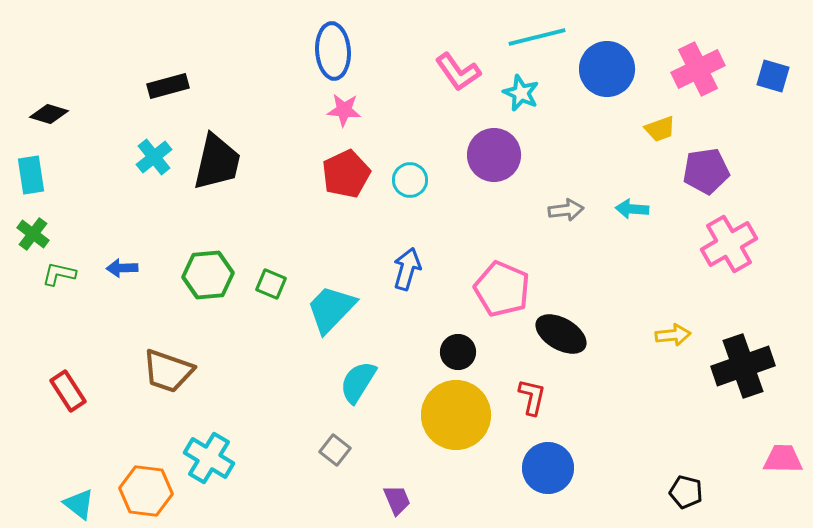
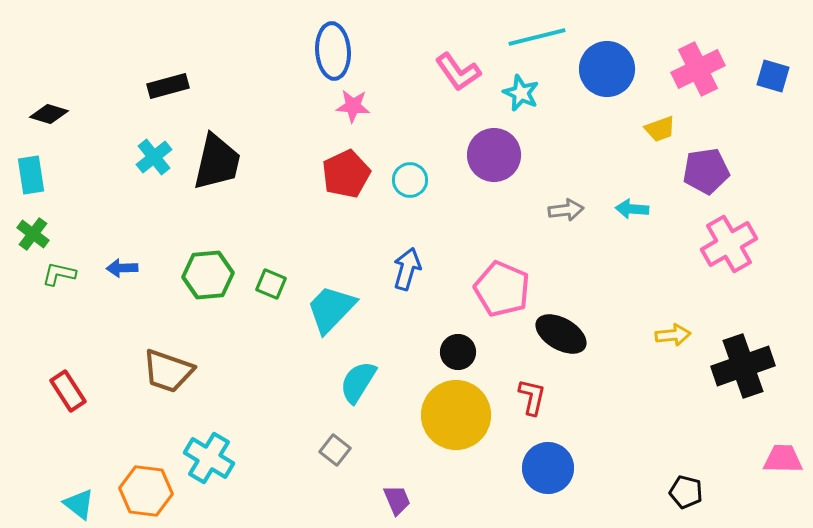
pink star at (344, 110): moved 9 px right, 4 px up
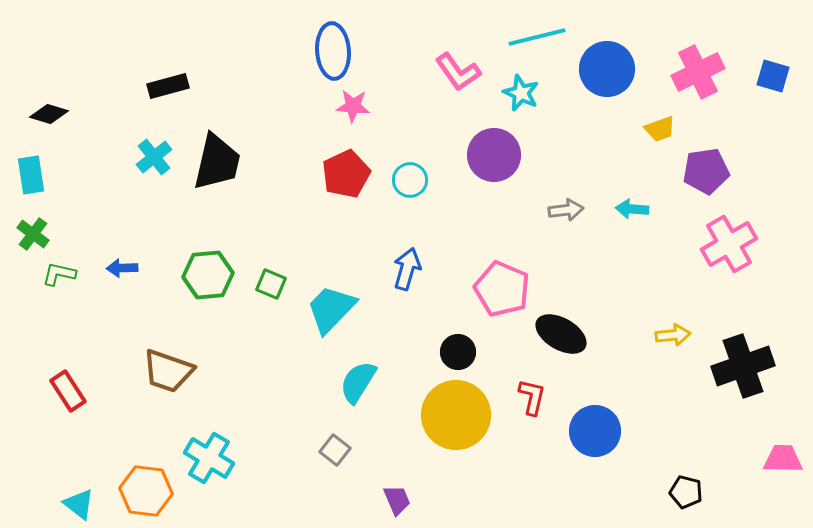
pink cross at (698, 69): moved 3 px down
blue circle at (548, 468): moved 47 px right, 37 px up
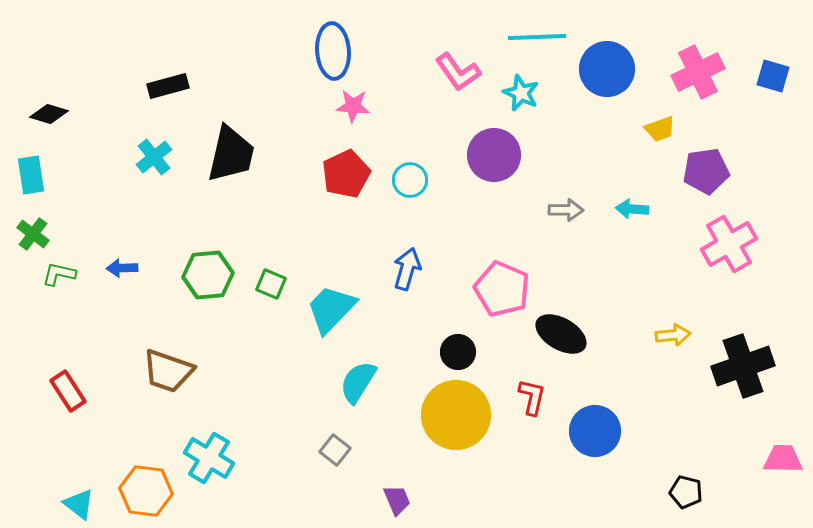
cyan line at (537, 37): rotated 12 degrees clockwise
black trapezoid at (217, 162): moved 14 px right, 8 px up
gray arrow at (566, 210): rotated 8 degrees clockwise
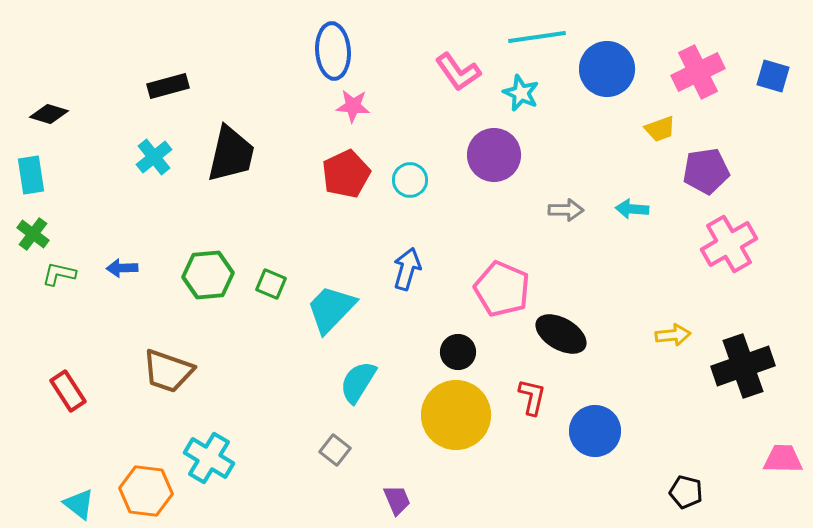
cyan line at (537, 37): rotated 6 degrees counterclockwise
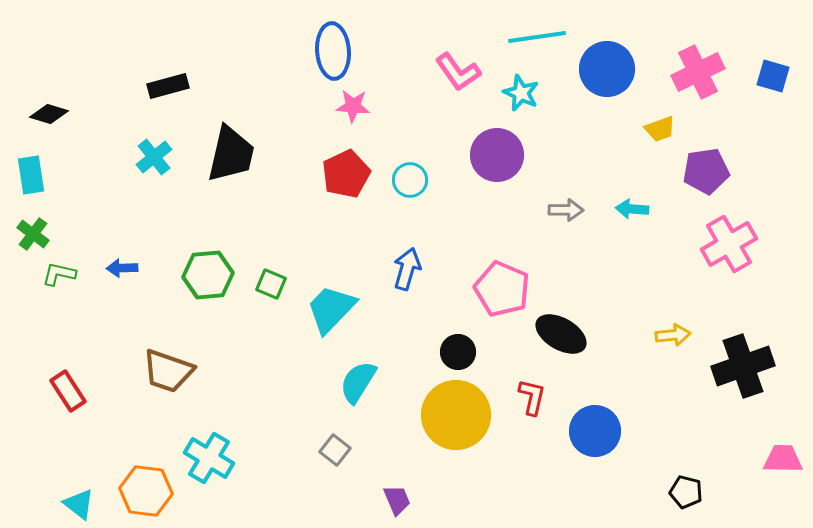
purple circle at (494, 155): moved 3 px right
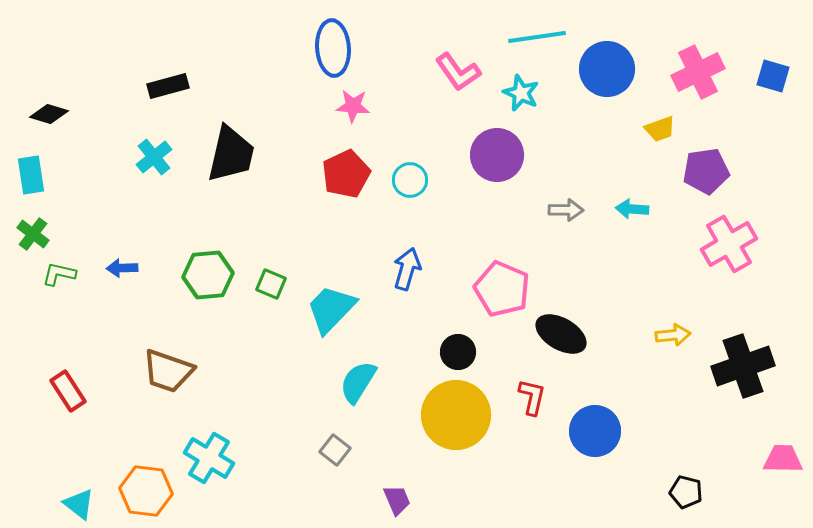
blue ellipse at (333, 51): moved 3 px up
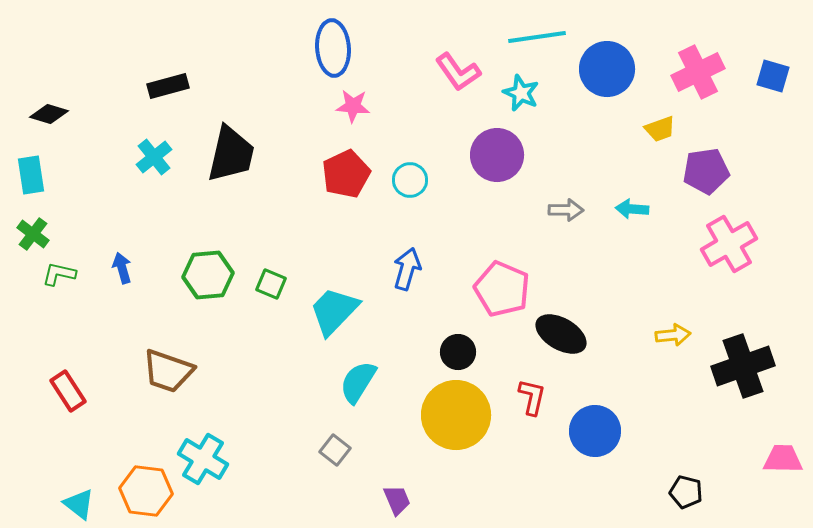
blue arrow at (122, 268): rotated 76 degrees clockwise
cyan trapezoid at (331, 309): moved 3 px right, 2 px down
cyan cross at (209, 458): moved 6 px left, 1 px down
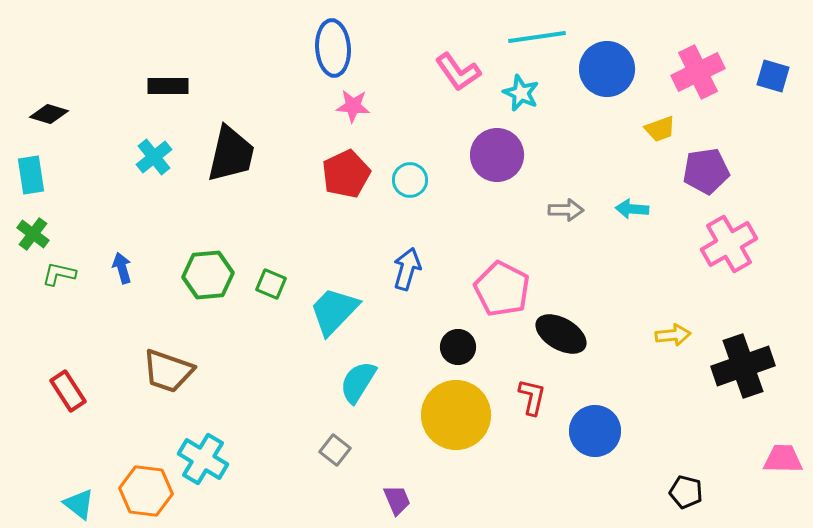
black rectangle at (168, 86): rotated 15 degrees clockwise
pink pentagon at (502, 289): rotated 4 degrees clockwise
black circle at (458, 352): moved 5 px up
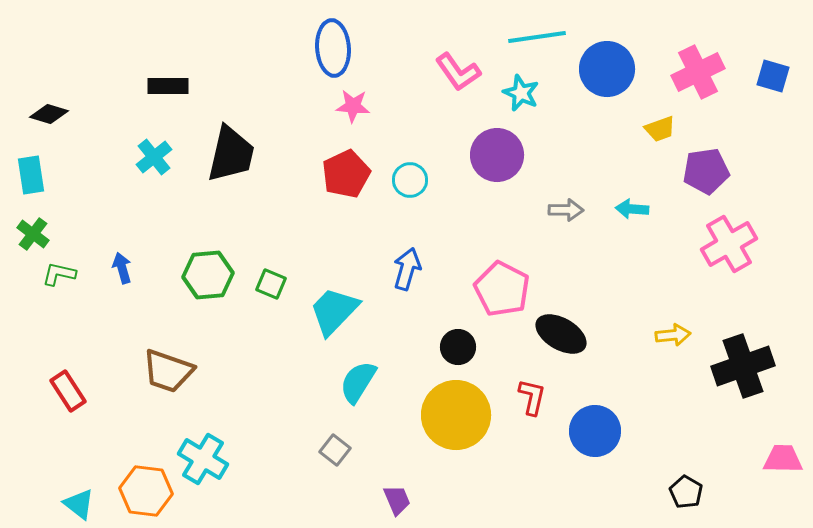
black pentagon at (686, 492): rotated 16 degrees clockwise
